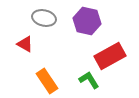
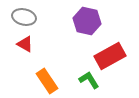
gray ellipse: moved 20 px left, 1 px up
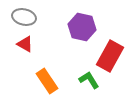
purple hexagon: moved 5 px left, 6 px down
red rectangle: rotated 32 degrees counterclockwise
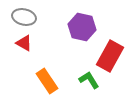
red triangle: moved 1 px left, 1 px up
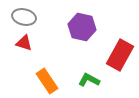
red triangle: rotated 12 degrees counterclockwise
red rectangle: moved 10 px right, 1 px up
green L-shape: rotated 30 degrees counterclockwise
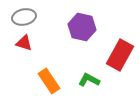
gray ellipse: rotated 25 degrees counterclockwise
orange rectangle: moved 2 px right
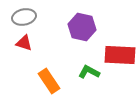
red rectangle: rotated 64 degrees clockwise
green L-shape: moved 8 px up
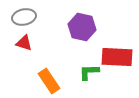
red rectangle: moved 3 px left, 2 px down
green L-shape: rotated 30 degrees counterclockwise
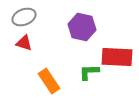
gray ellipse: rotated 10 degrees counterclockwise
